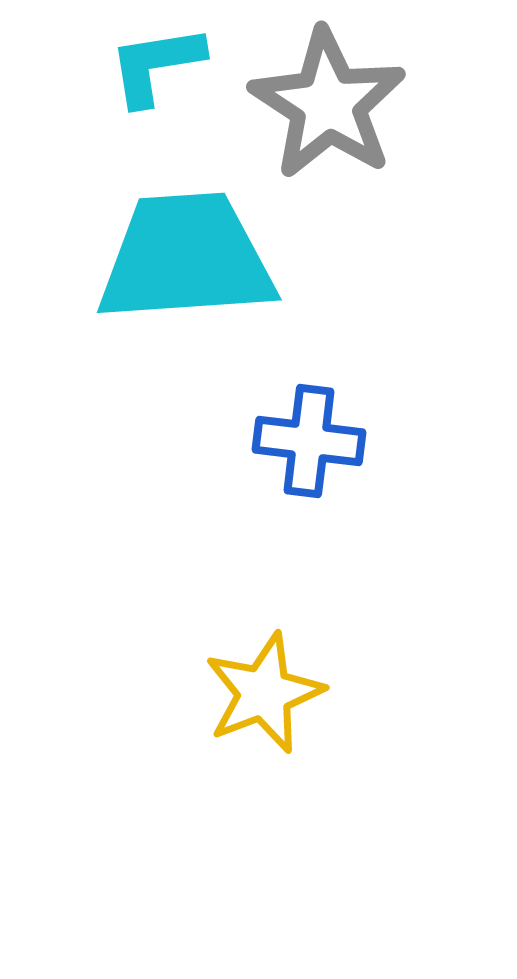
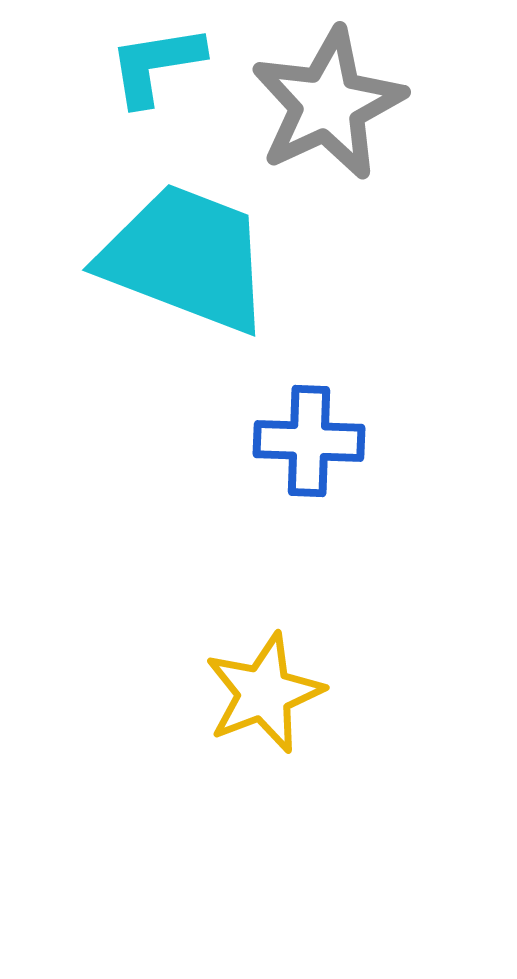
gray star: rotated 14 degrees clockwise
cyan trapezoid: rotated 25 degrees clockwise
blue cross: rotated 5 degrees counterclockwise
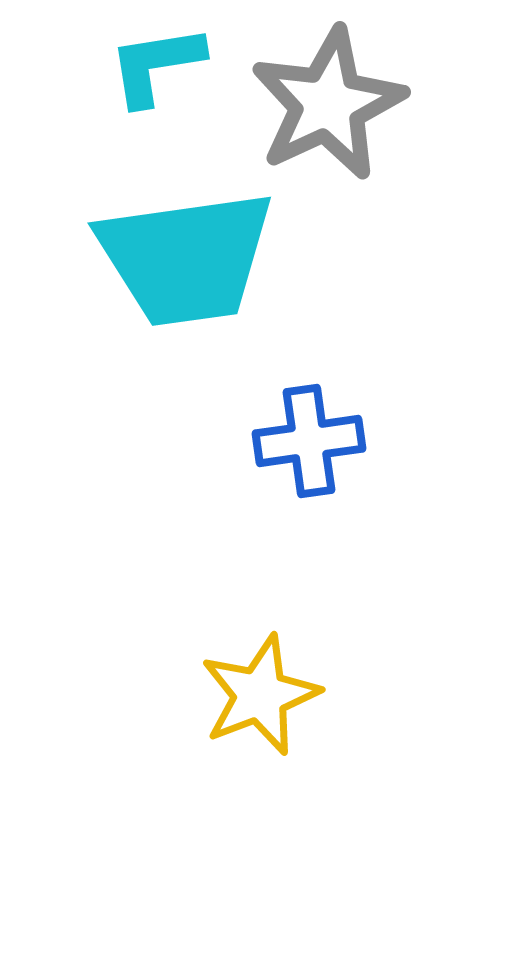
cyan trapezoid: rotated 151 degrees clockwise
blue cross: rotated 10 degrees counterclockwise
yellow star: moved 4 px left, 2 px down
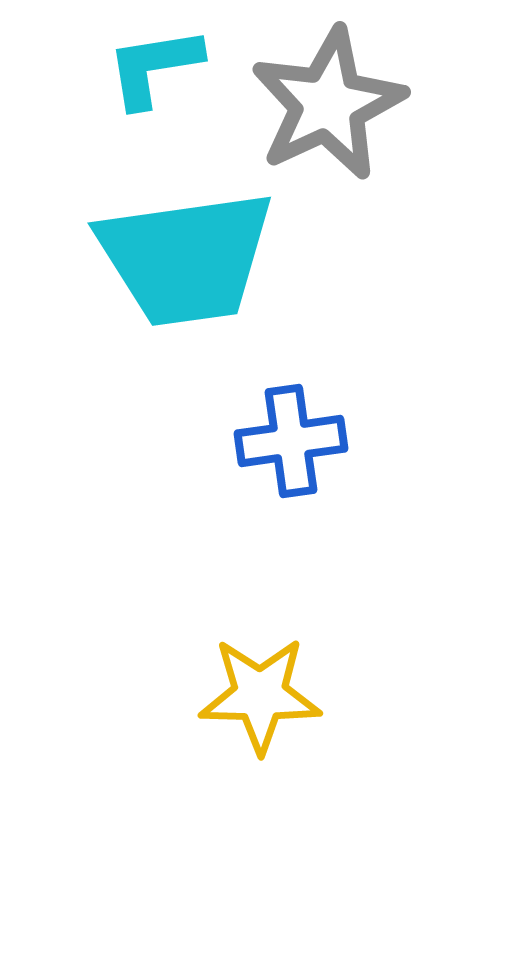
cyan L-shape: moved 2 px left, 2 px down
blue cross: moved 18 px left
yellow star: rotated 22 degrees clockwise
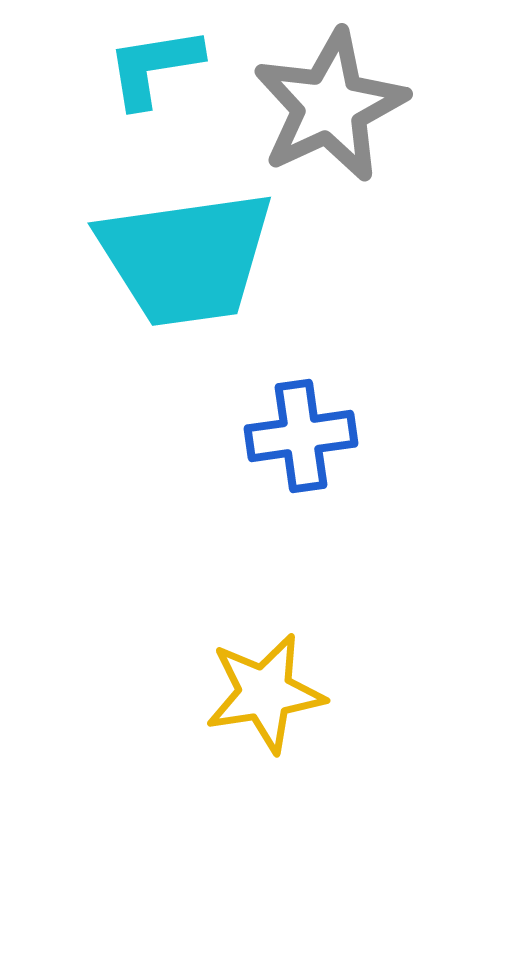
gray star: moved 2 px right, 2 px down
blue cross: moved 10 px right, 5 px up
yellow star: moved 5 px right, 2 px up; rotated 10 degrees counterclockwise
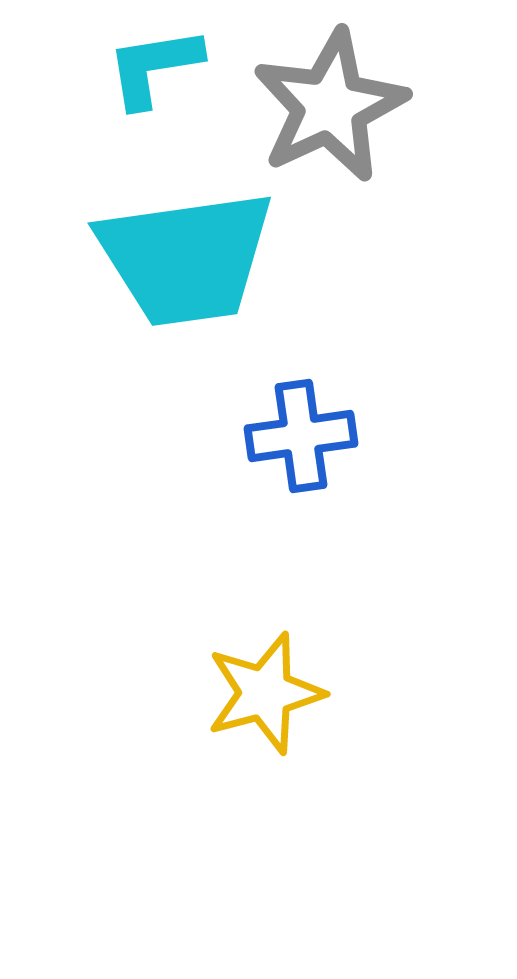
yellow star: rotated 6 degrees counterclockwise
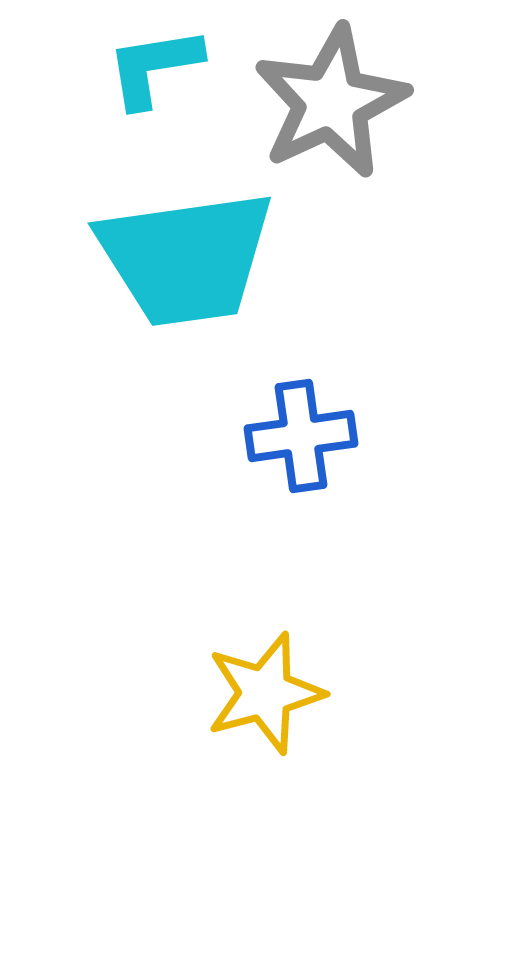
gray star: moved 1 px right, 4 px up
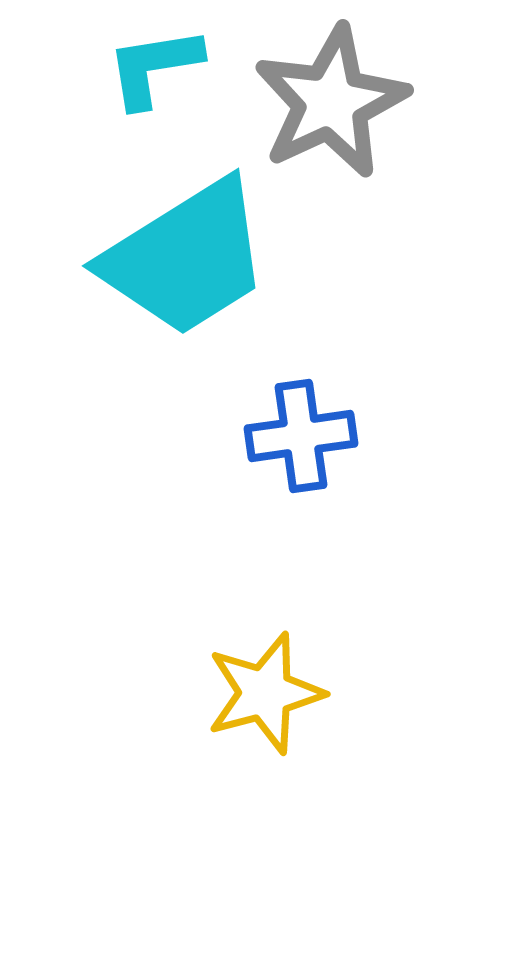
cyan trapezoid: rotated 24 degrees counterclockwise
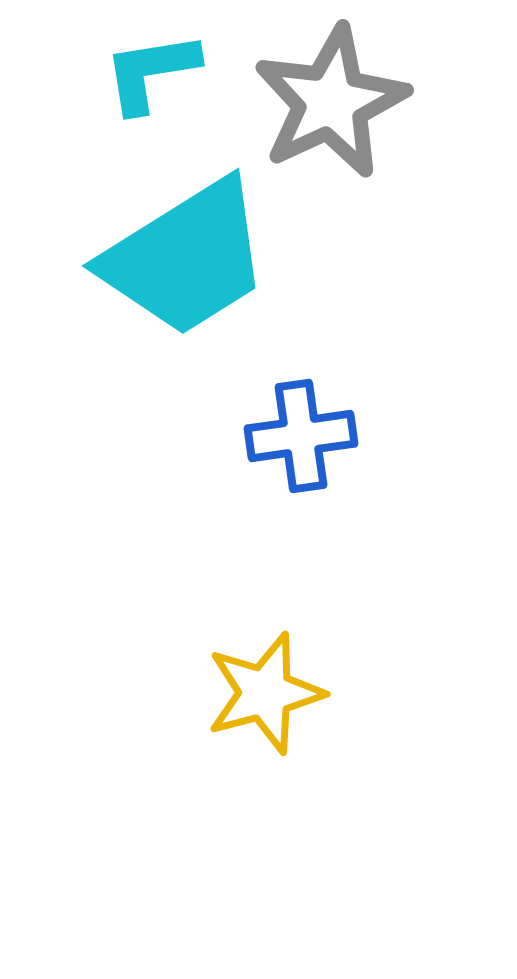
cyan L-shape: moved 3 px left, 5 px down
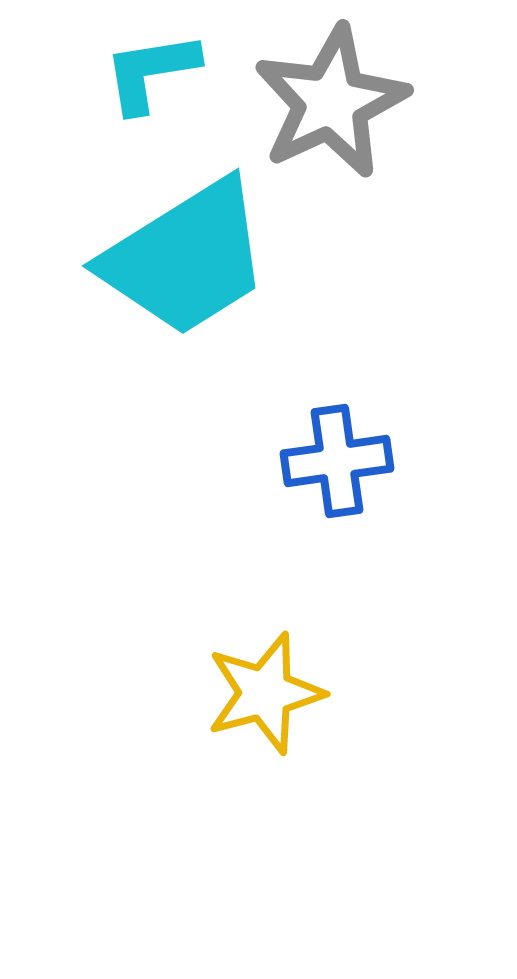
blue cross: moved 36 px right, 25 px down
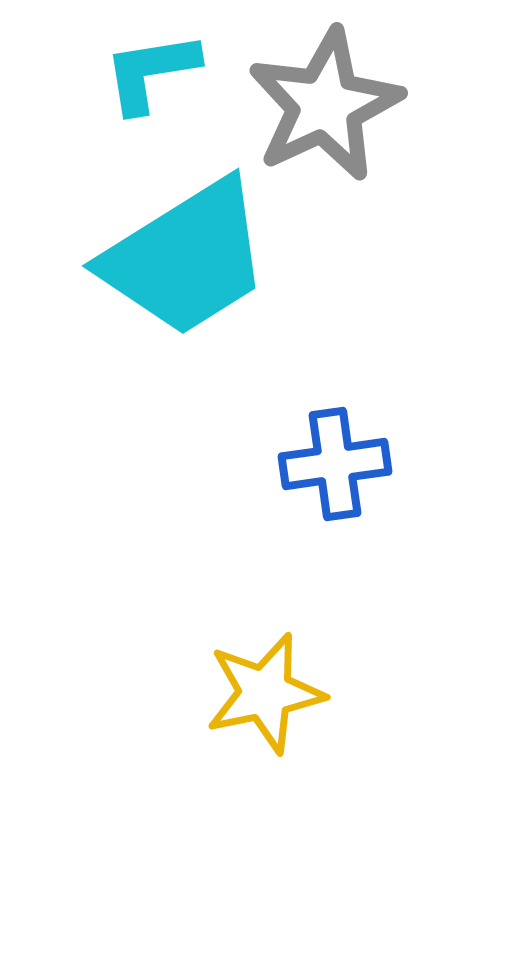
gray star: moved 6 px left, 3 px down
blue cross: moved 2 px left, 3 px down
yellow star: rotated 3 degrees clockwise
